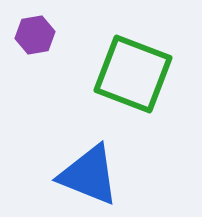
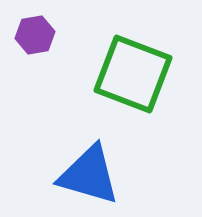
blue triangle: rotated 6 degrees counterclockwise
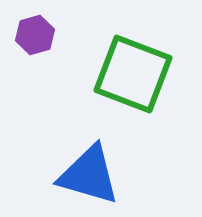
purple hexagon: rotated 6 degrees counterclockwise
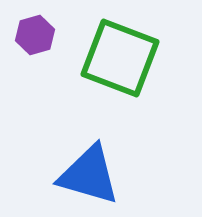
green square: moved 13 px left, 16 px up
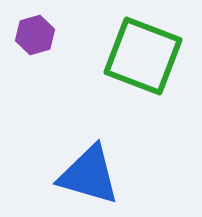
green square: moved 23 px right, 2 px up
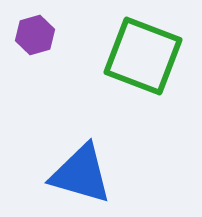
blue triangle: moved 8 px left, 1 px up
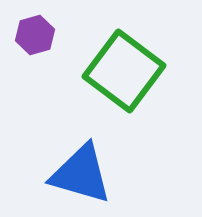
green square: moved 19 px left, 15 px down; rotated 16 degrees clockwise
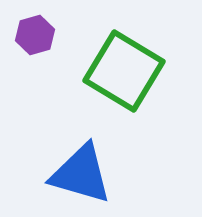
green square: rotated 6 degrees counterclockwise
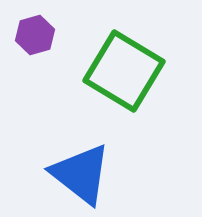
blue triangle: rotated 22 degrees clockwise
